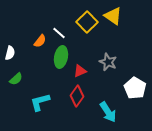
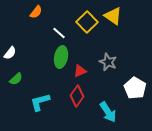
orange semicircle: moved 4 px left, 29 px up
white semicircle: rotated 24 degrees clockwise
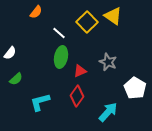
cyan arrow: rotated 105 degrees counterclockwise
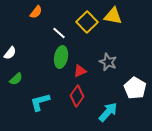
yellow triangle: rotated 24 degrees counterclockwise
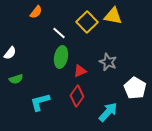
green semicircle: rotated 24 degrees clockwise
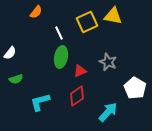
yellow square: rotated 20 degrees clockwise
white line: rotated 24 degrees clockwise
red diamond: rotated 20 degrees clockwise
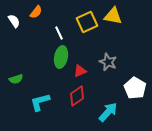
white semicircle: moved 4 px right, 32 px up; rotated 72 degrees counterclockwise
